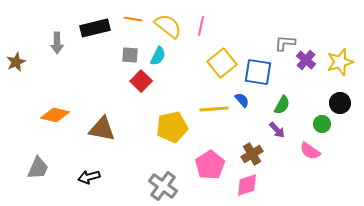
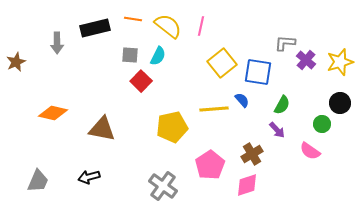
orange diamond: moved 2 px left, 2 px up
gray trapezoid: moved 13 px down
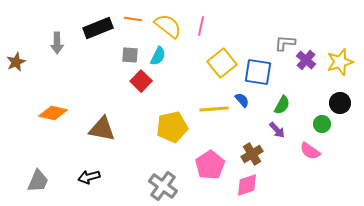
black rectangle: moved 3 px right; rotated 8 degrees counterclockwise
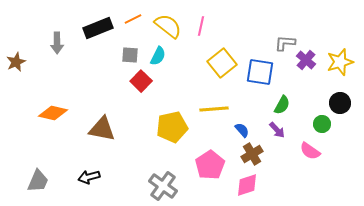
orange line: rotated 36 degrees counterclockwise
blue square: moved 2 px right
blue semicircle: moved 30 px down
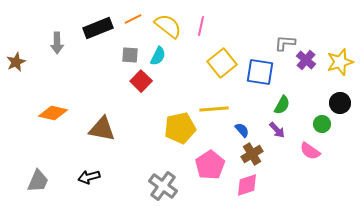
yellow pentagon: moved 8 px right, 1 px down
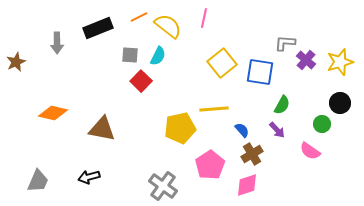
orange line: moved 6 px right, 2 px up
pink line: moved 3 px right, 8 px up
